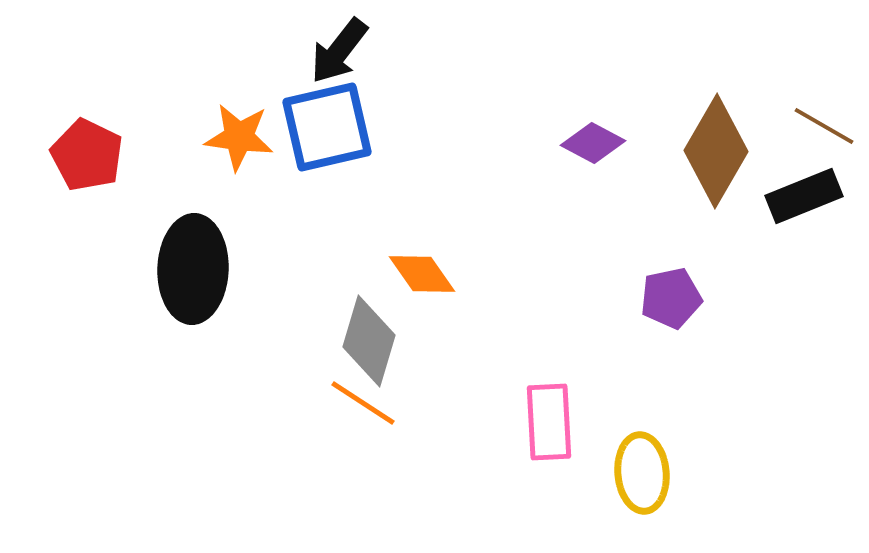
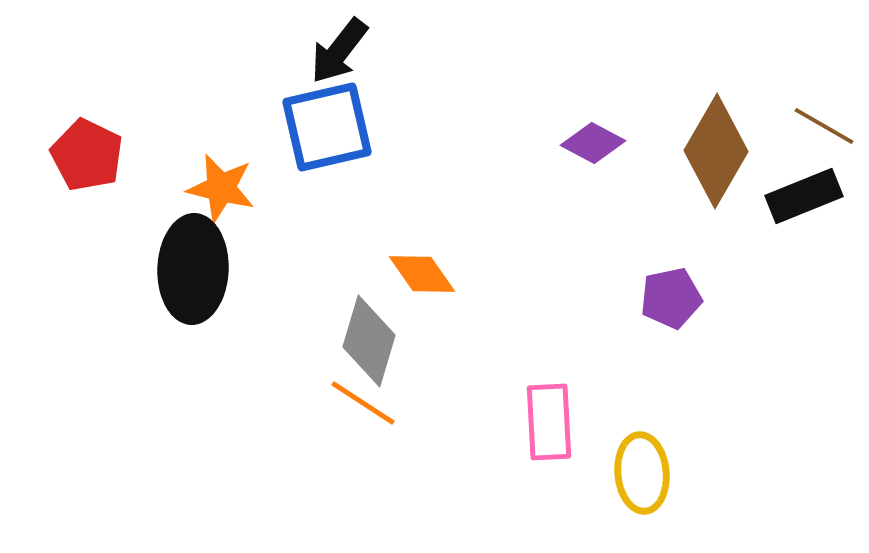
orange star: moved 18 px left, 51 px down; rotated 6 degrees clockwise
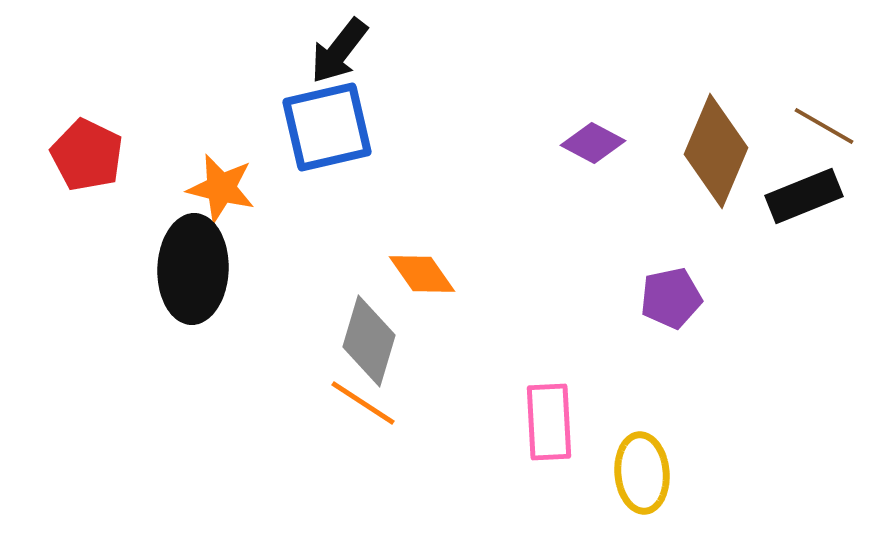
brown diamond: rotated 7 degrees counterclockwise
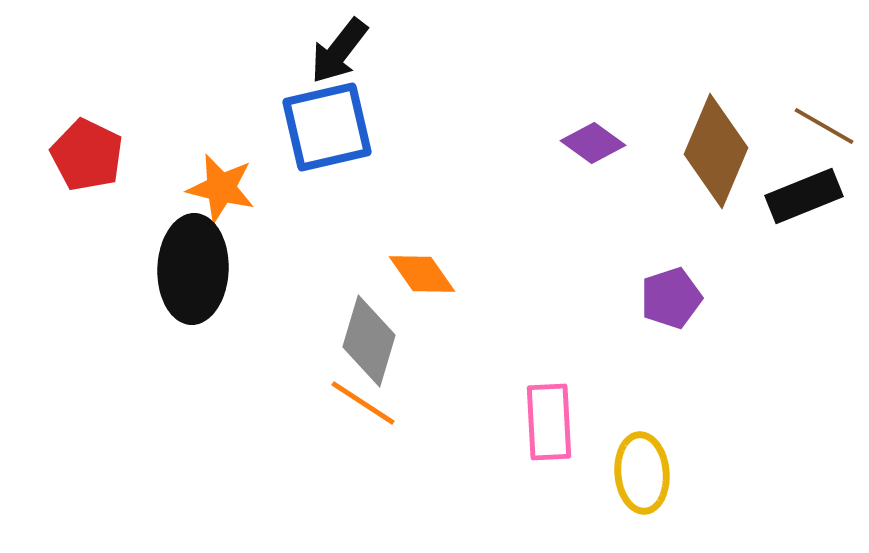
purple diamond: rotated 8 degrees clockwise
purple pentagon: rotated 6 degrees counterclockwise
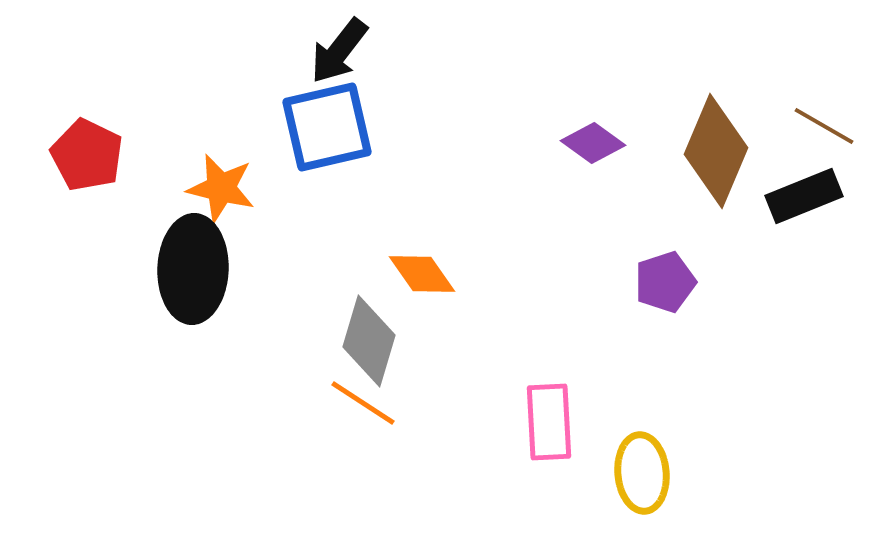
purple pentagon: moved 6 px left, 16 px up
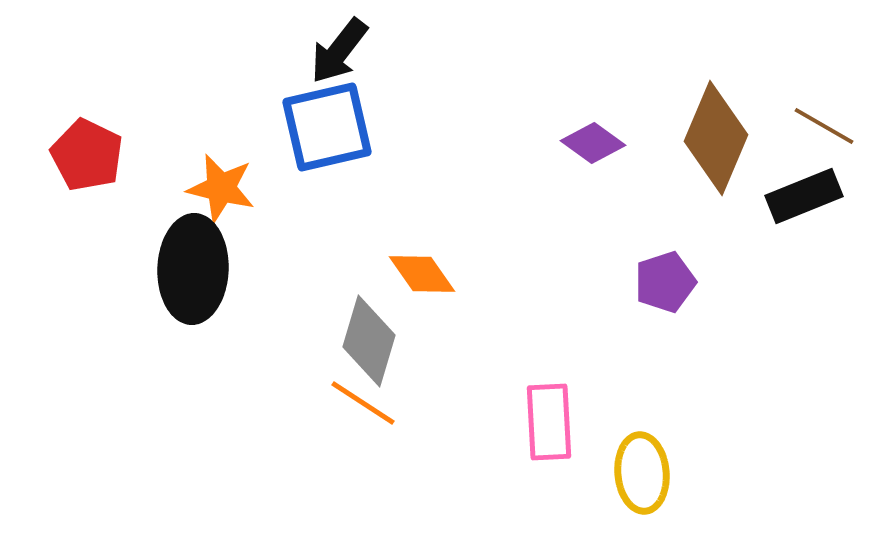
brown diamond: moved 13 px up
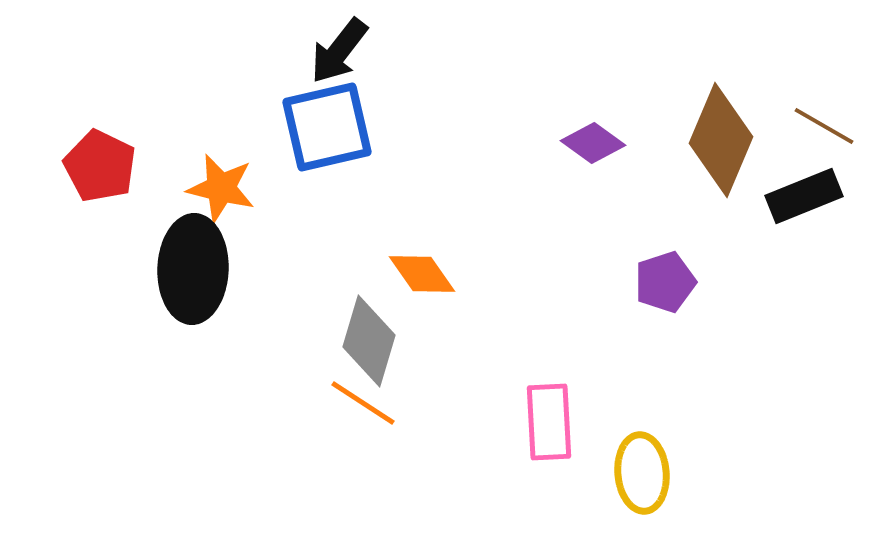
brown diamond: moved 5 px right, 2 px down
red pentagon: moved 13 px right, 11 px down
